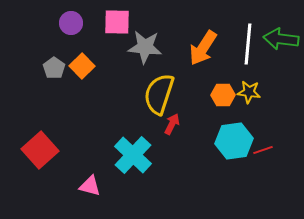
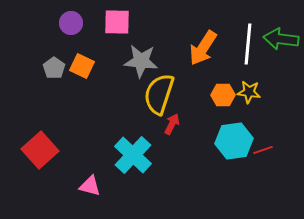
gray star: moved 4 px left, 14 px down
orange square: rotated 20 degrees counterclockwise
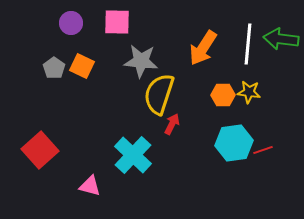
cyan hexagon: moved 2 px down
